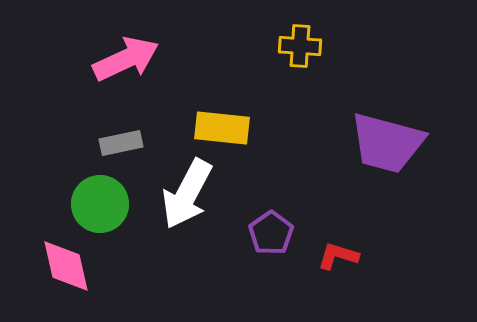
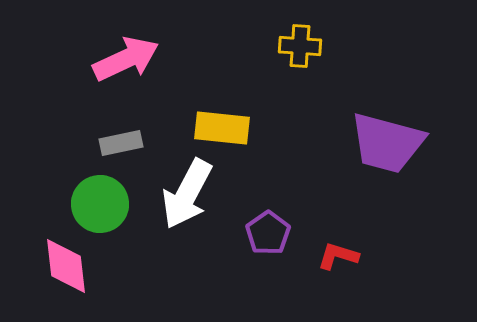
purple pentagon: moved 3 px left
pink diamond: rotated 6 degrees clockwise
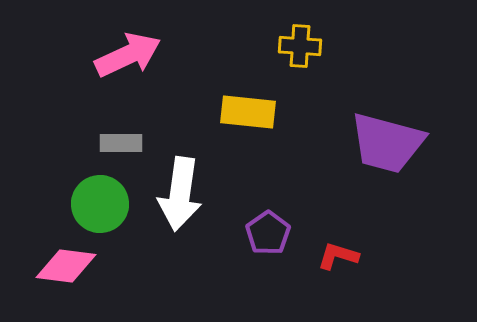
pink arrow: moved 2 px right, 4 px up
yellow rectangle: moved 26 px right, 16 px up
gray rectangle: rotated 12 degrees clockwise
white arrow: moved 7 px left; rotated 20 degrees counterclockwise
pink diamond: rotated 76 degrees counterclockwise
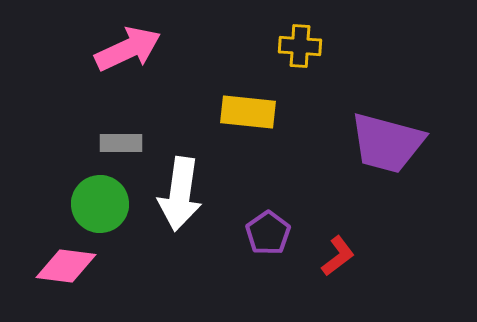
pink arrow: moved 6 px up
red L-shape: rotated 126 degrees clockwise
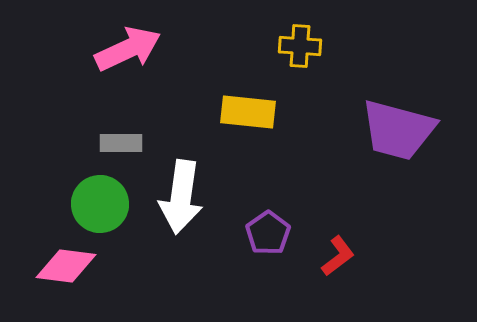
purple trapezoid: moved 11 px right, 13 px up
white arrow: moved 1 px right, 3 px down
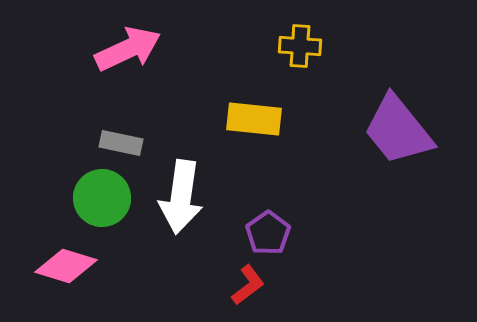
yellow rectangle: moved 6 px right, 7 px down
purple trapezoid: rotated 36 degrees clockwise
gray rectangle: rotated 12 degrees clockwise
green circle: moved 2 px right, 6 px up
red L-shape: moved 90 px left, 29 px down
pink diamond: rotated 10 degrees clockwise
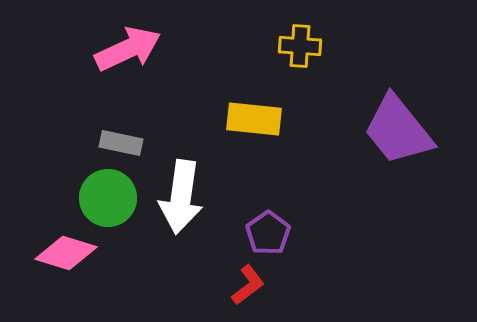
green circle: moved 6 px right
pink diamond: moved 13 px up
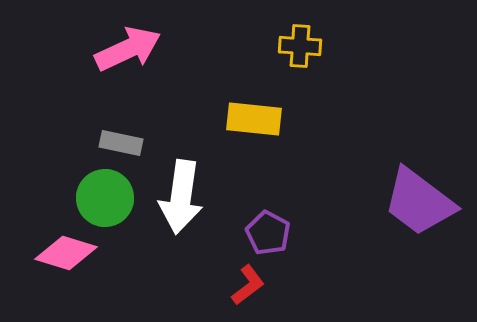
purple trapezoid: moved 21 px right, 72 px down; rotated 14 degrees counterclockwise
green circle: moved 3 px left
purple pentagon: rotated 9 degrees counterclockwise
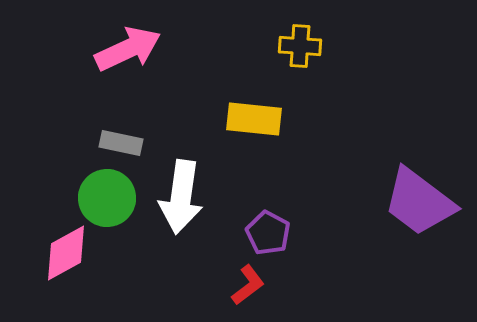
green circle: moved 2 px right
pink diamond: rotated 46 degrees counterclockwise
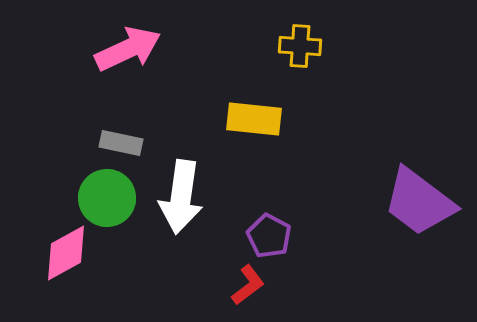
purple pentagon: moved 1 px right, 3 px down
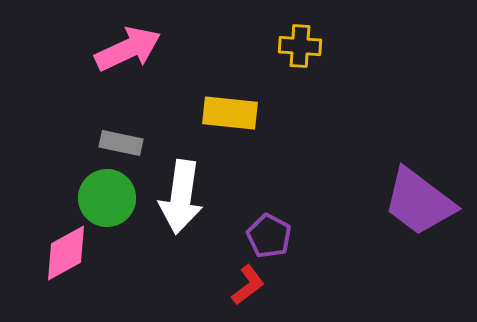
yellow rectangle: moved 24 px left, 6 px up
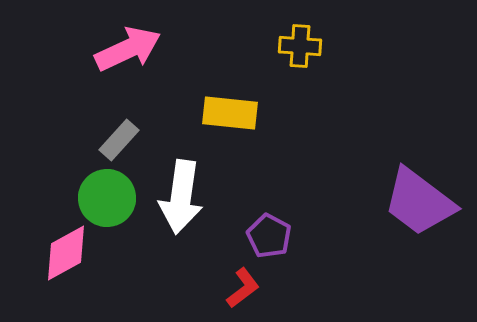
gray rectangle: moved 2 px left, 3 px up; rotated 60 degrees counterclockwise
red L-shape: moved 5 px left, 3 px down
